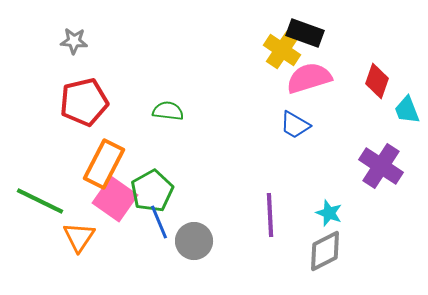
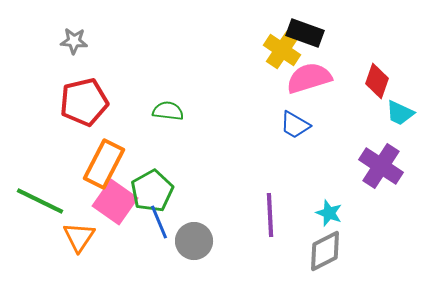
cyan trapezoid: moved 7 px left, 3 px down; rotated 44 degrees counterclockwise
pink square: moved 3 px down
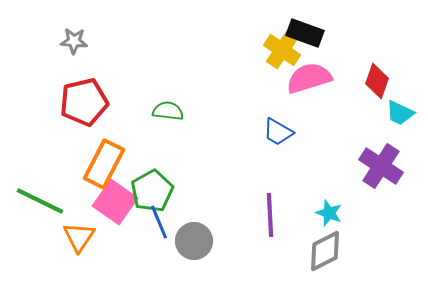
blue trapezoid: moved 17 px left, 7 px down
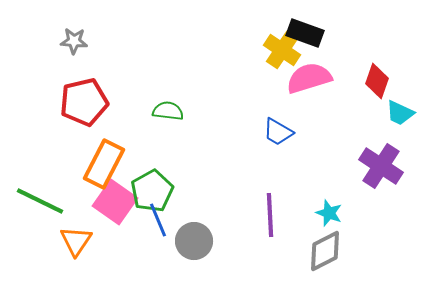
blue line: moved 1 px left, 2 px up
orange triangle: moved 3 px left, 4 px down
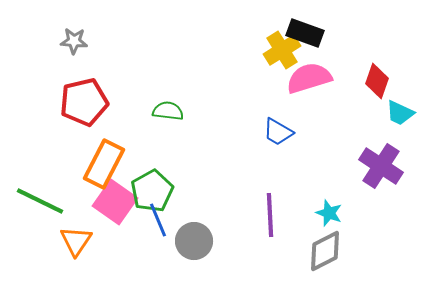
yellow cross: rotated 24 degrees clockwise
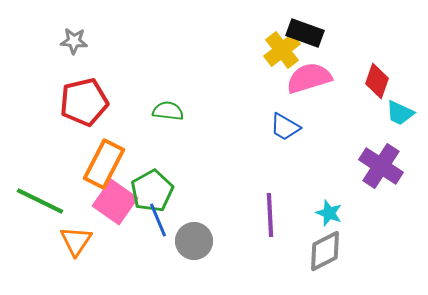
yellow cross: rotated 6 degrees counterclockwise
blue trapezoid: moved 7 px right, 5 px up
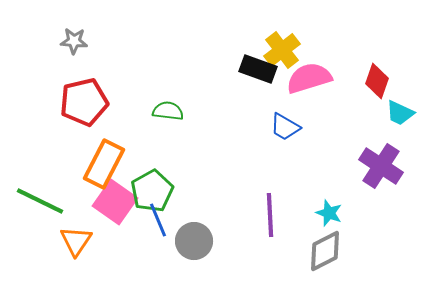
black rectangle: moved 47 px left, 36 px down
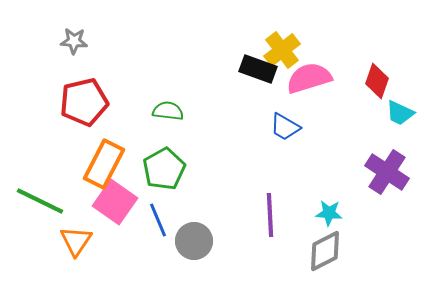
purple cross: moved 6 px right, 6 px down
green pentagon: moved 12 px right, 22 px up
cyan star: rotated 16 degrees counterclockwise
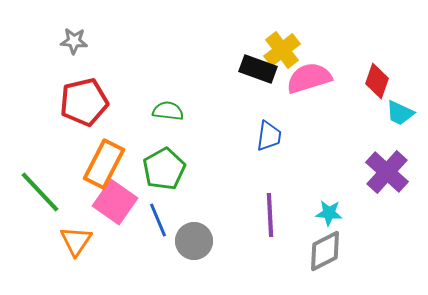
blue trapezoid: moved 16 px left, 9 px down; rotated 112 degrees counterclockwise
purple cross: rotated 9 degrees clockwise
green line: moved 9 px up; rotated 21 degrees clockwise
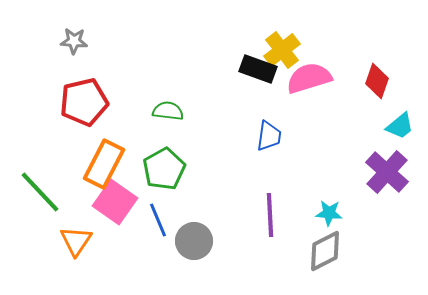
cyan trapezoid: moved 13 px down; rotated 64 degrees counterclockwise
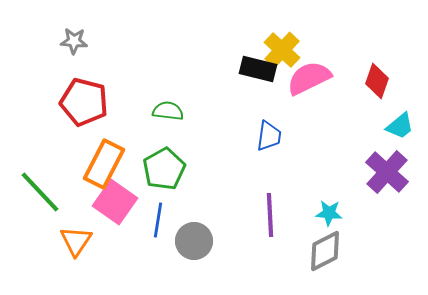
yellow cross: rotated 9 degrees counterclockwise
black rectangle: rotated 6 degrees counterclockwise
pink semicircle: rotated 9 degrees counterclockwise
red pentagon: rotated 27 degrees clockwise
blue line: rotated 32 degrees clockwise
